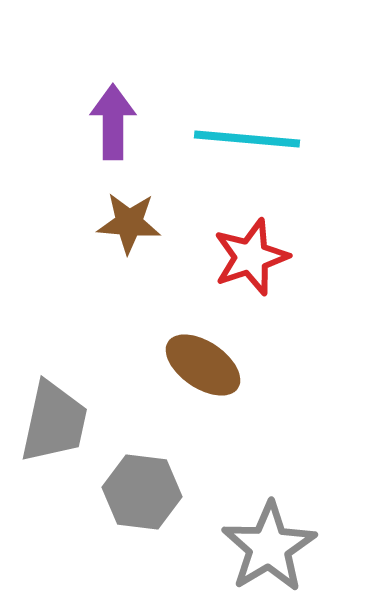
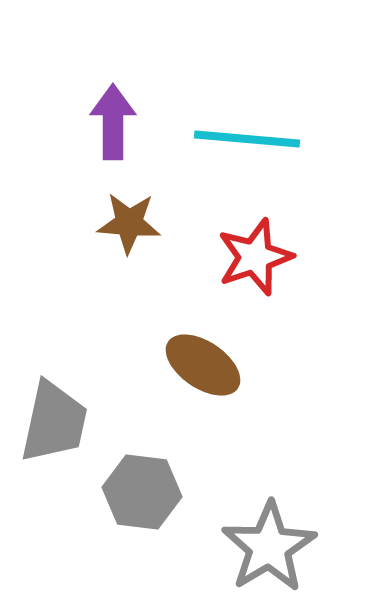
red star: moved 4 px right
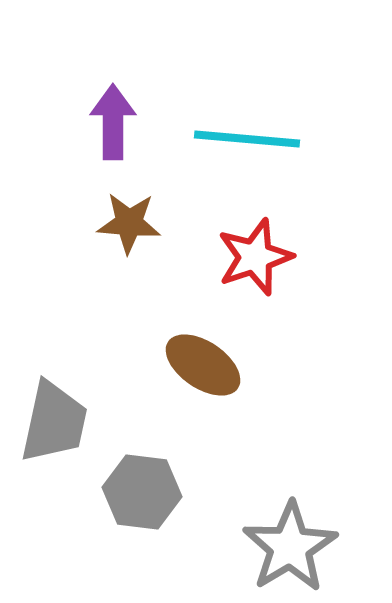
gray star: moved 21 px right
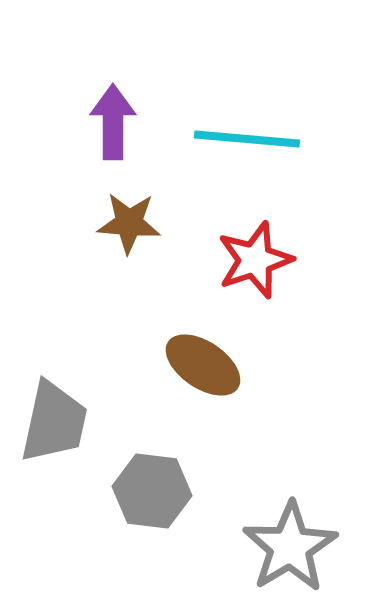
red star: moved 3 px down
gray hexagon: moved 10 px right, 1 px up
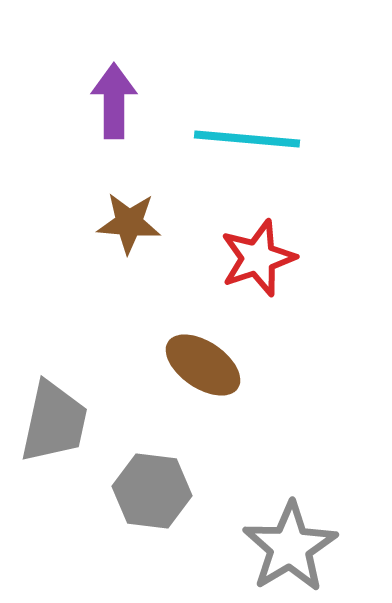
purple arrow: moved 1 px right, 21 px up
red star: moved 3 px right, 2 px up
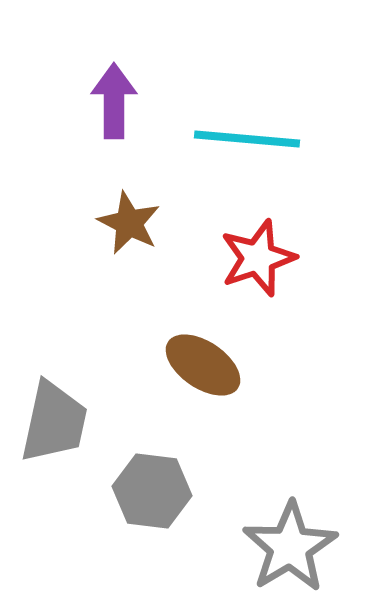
brown star: rotated 22 degrees clockwise
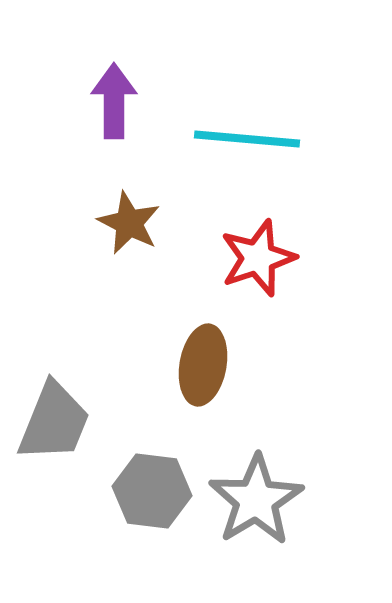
brown ellipse: rotated 66 degrees clockwise
gray trapezoid: rotated 10 degrees clockwise
gray star: moved 34 px left, 47 px up
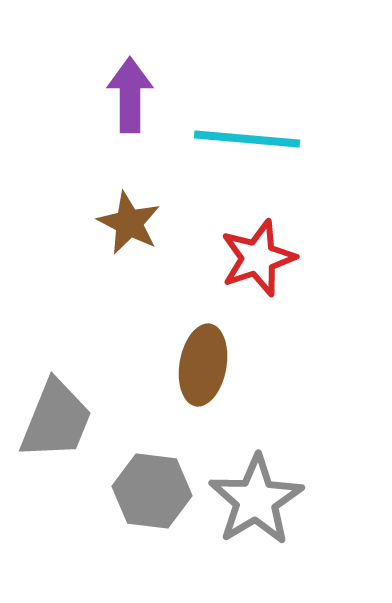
purple arrow: moved 16 px right, 6 px up
gray trapezoid: moved 2 px right, 2 px up
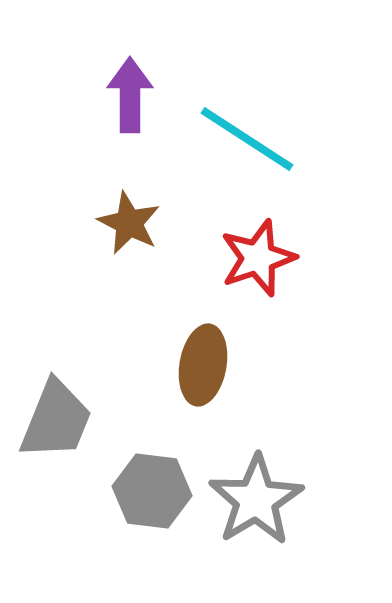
cyan line: rotated 28 degrees clockwise
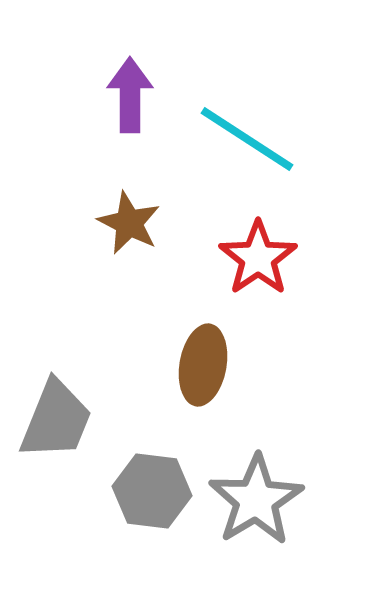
red star: rotated 16 degrees counterclockwise
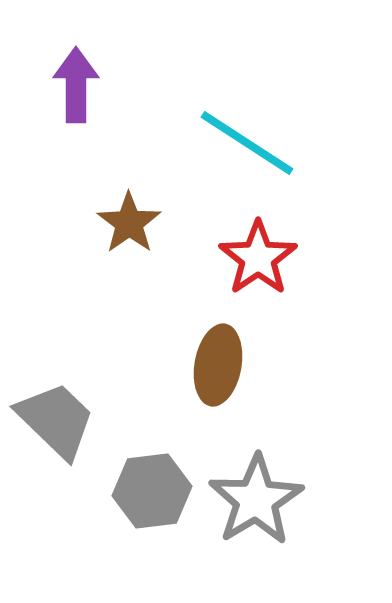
purple arrow: moved 54 px left, 10 px up
cyan line: moved 4 px down
brown star: rotated 10 degrees clockwise
brown ellipse: moved 15 px right
gray trapezoid: rotated 68 degrees counterclockwise
gray hexagon: rotated 14 degrees counterclockwise
